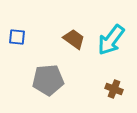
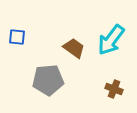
brown trapezoid: moved 9 px down
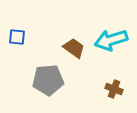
cyan arrow: rotated 36 degrees clockwise
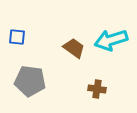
gray pentagon: moved 18 px left, 1 px down; rotated 12 degrees clockwise
brown cross: moved 17 px left; rotated 12 degrees counterclockwise
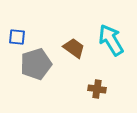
cyan arrow: rotated 76 degrees clockwise
gray pentagon: moved 6 px right, 17 px up; rotated 24 degrees counterclockwise
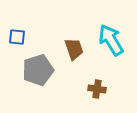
brown trapezoid: moved 1 px down; rotated 35 degrees clockwise
gray pentagon: moved 2 px right, 6 px down
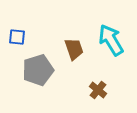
brown cross: moved 1 px right, 1 px down; rotated 30 degrees clockwise
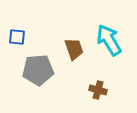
cyan arrow: moved 2 px left
gray pentagon: rotated 12 degrees clockwise
brown cross: rotated 24 degrees counterclockwise
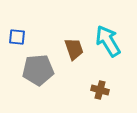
cyan arrow: moved 1 px left, 1 px down
brown cross: moved 2 px right
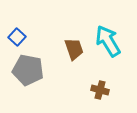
blue square: rotated 36 degrees clockwise
gray pentagon: moved 10 px left; rotated 16 degrees clockwise
